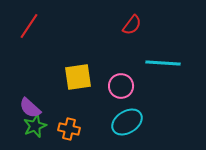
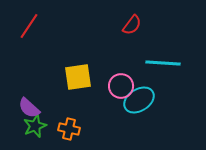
purple semicircle: moved 1 px left
cyan ellipse: moved 12 px right, 22 px up
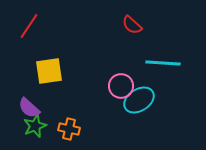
red semicircle: rotated 95 degrees clockwise
yellow square: moved 29 px left, 6 px up
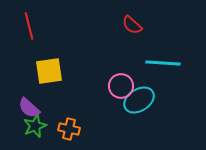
red line: rotated 48 degrees counterclockwise
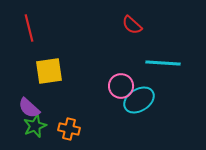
red line: moved 2 px down
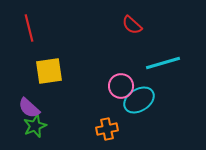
cyan line: rotated 20 degrees counterclockwise
orange cross: moved 38 px right; rotated 25 degrees counterclockwise
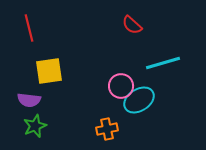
purple semicircle: moved 8 px up; rotated 35 degrees counterclockwise
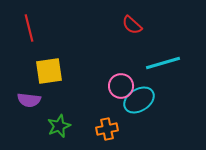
green star: moved 24 px right
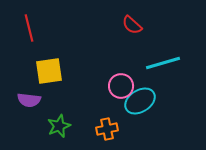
cyan ellipse: moved 1 px right, 1 px down
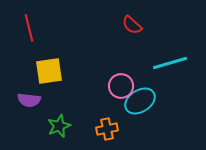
cyan line: moved 7 px right
